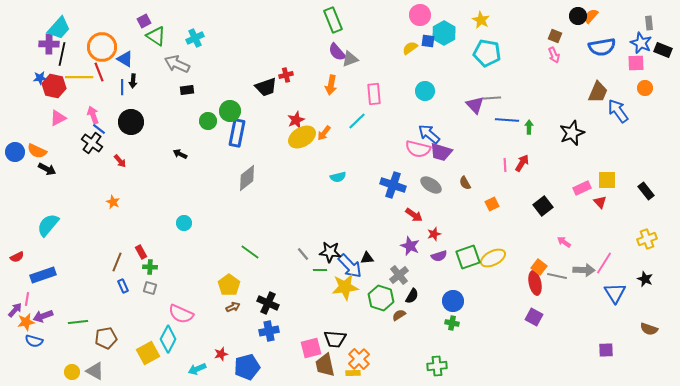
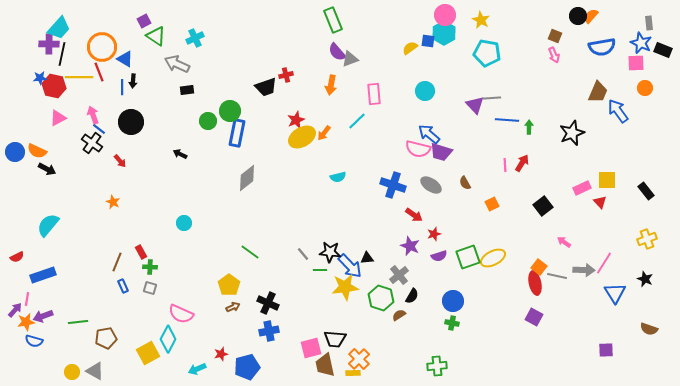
pink circle at (420, 15): moved 25 px right
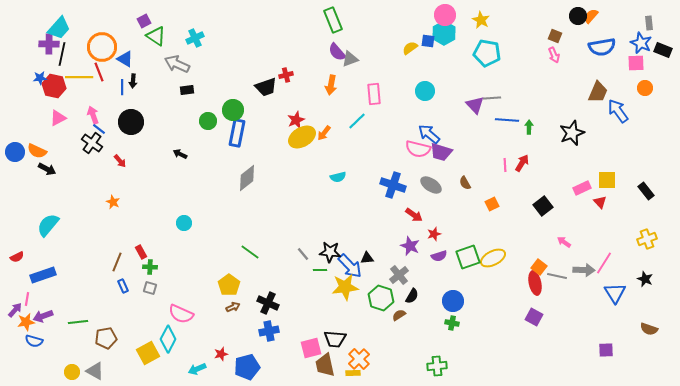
green circle at (230, 111): moved 3 px right, 1 px up
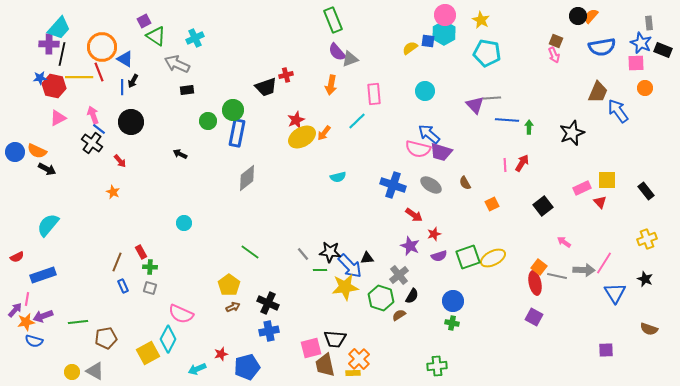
brown square at (555, 36): moved 1 px right, 5 px down
black arrow at (133, 81): rotated 24 degrees clockwise
orange star at (113, 202): moved 10 px up
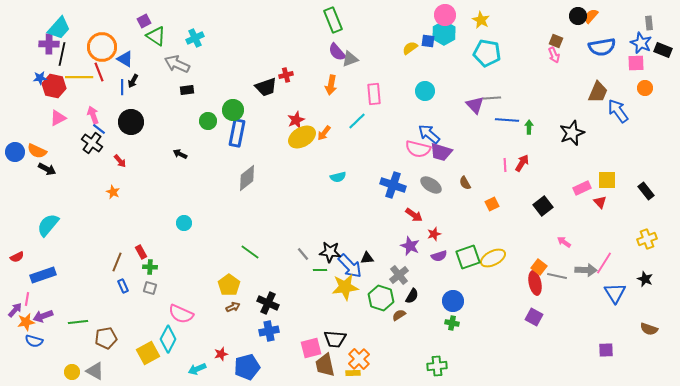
gray arrow at (584, 270): moved 2 px right
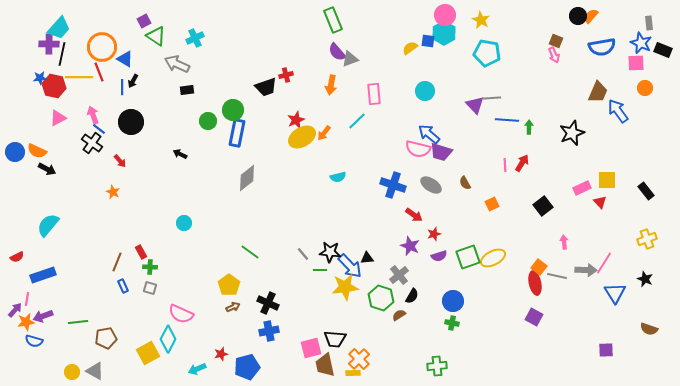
pink arrow at (564, 242): rotated 48 degrees clockwise
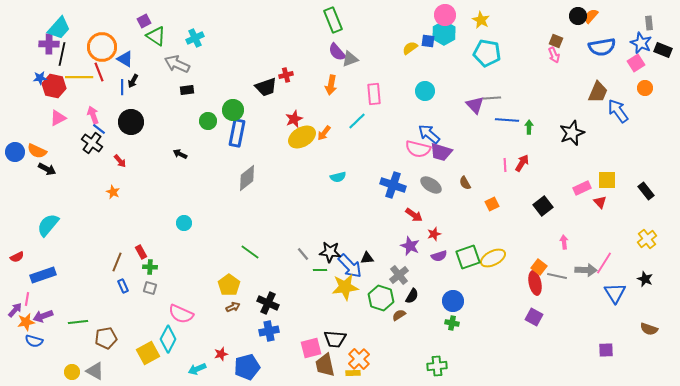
pink square at (636, 63): rotated 30 degrees counterclockwise
red star at (296, 120): moved 2 px left, 1 px up
yellow cross at (647, 239): rotated 18 degrees counterclockwise
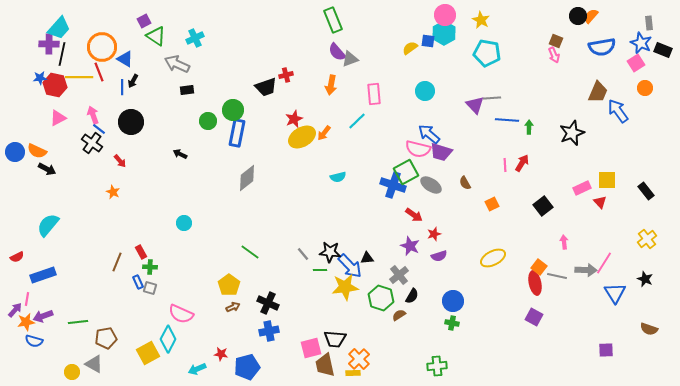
red hexagon at (54, 86): moved 1 px right, 1 px up
green square at (468, 257): moved 62 px left, 85 px up; rotated 10 degrees counterclockwise
blue rectangle at (123, 286): moved 15 px right, 4 px up
red star at (221, 354): rotated 24 degrees clockwise
gray triangle at (95, 371): moved 1 px left, 7 px up
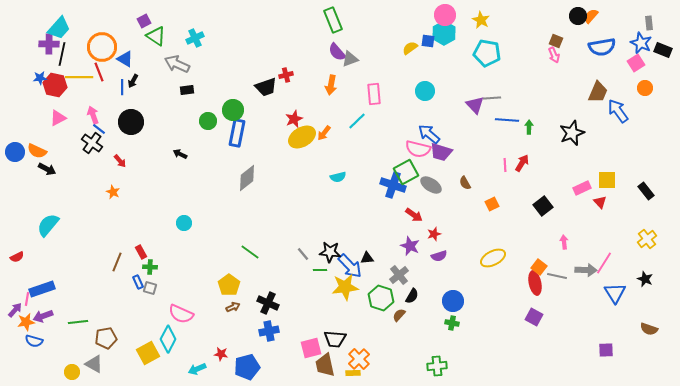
blue rectangle at (43, 275): moved 1 px left, 14 px down
brown semicircle at (399, 315): rotated 16 degrees counterclockwise
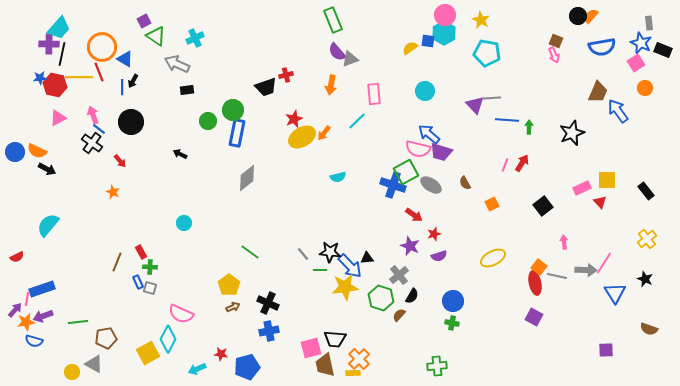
pink line at (505, 165): rotated 24 degrees clockwise
